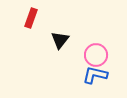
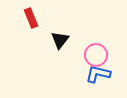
red rectangle: rotated 42 degrees counterclockwise
blue L-shape: moved 3 px right, 1 px up
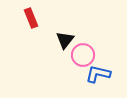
black triangle: moved 5 px right
pink circle: moved 13 px left
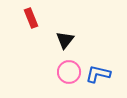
pink circle: moved 14 px left, 17 px down
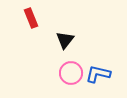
pink circle: moved 2 px right, 1 px down
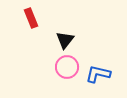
pink circle: moved 4 px left, 6 px up
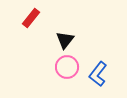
red rectangle: rotated 60 degrees clockwise
blue L-shape: rotated 65 degrees counterclockwise
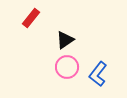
black triangle: rotated 18 degrees clockwise
